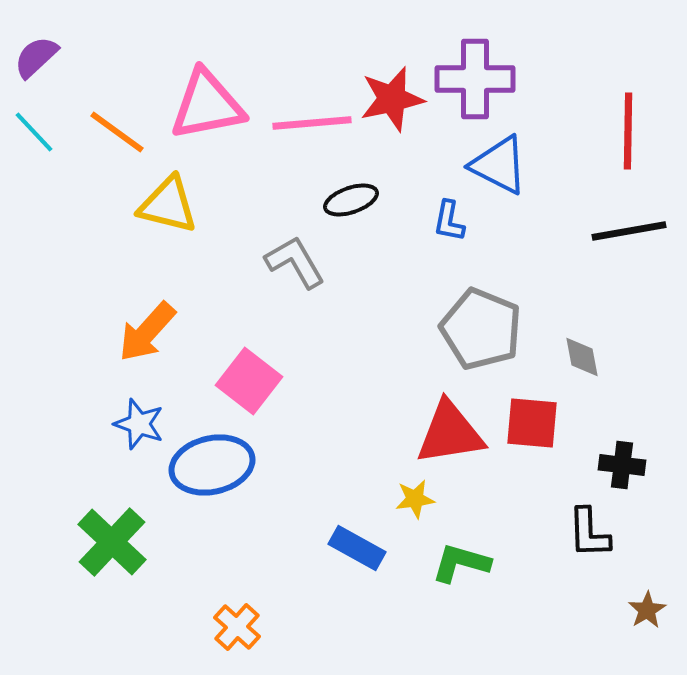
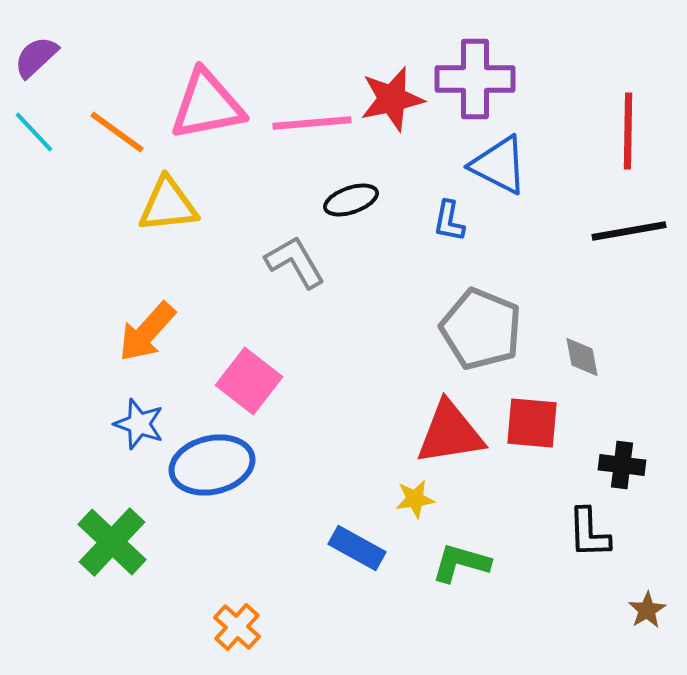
yellow triangle: rotated 20 degrees counterclockwise
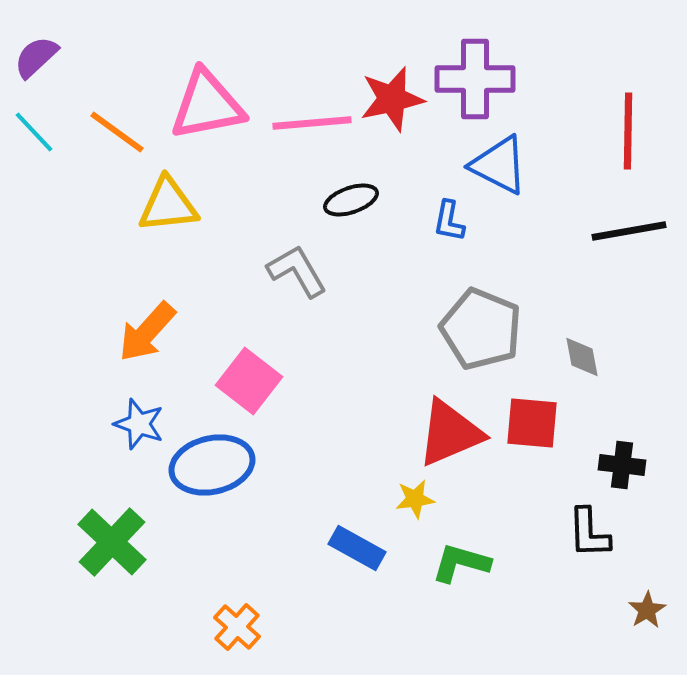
gray L-shape: moved 2 px right, 9 px down
red triangle: rotated 14 degrees counterclockwise
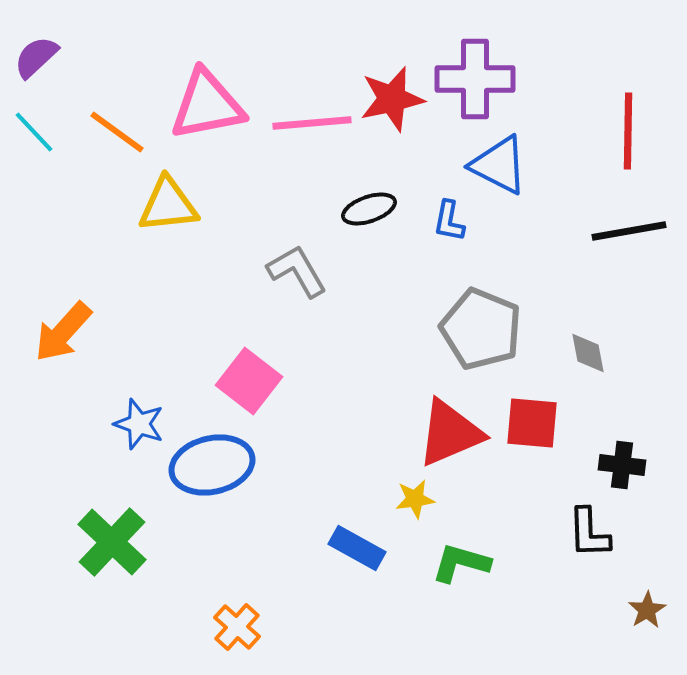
black ellipse: moved 18 px right, 9 px down
orange arrow: moved 84 px left
gray diamond: moved 6 px right, 4 px up
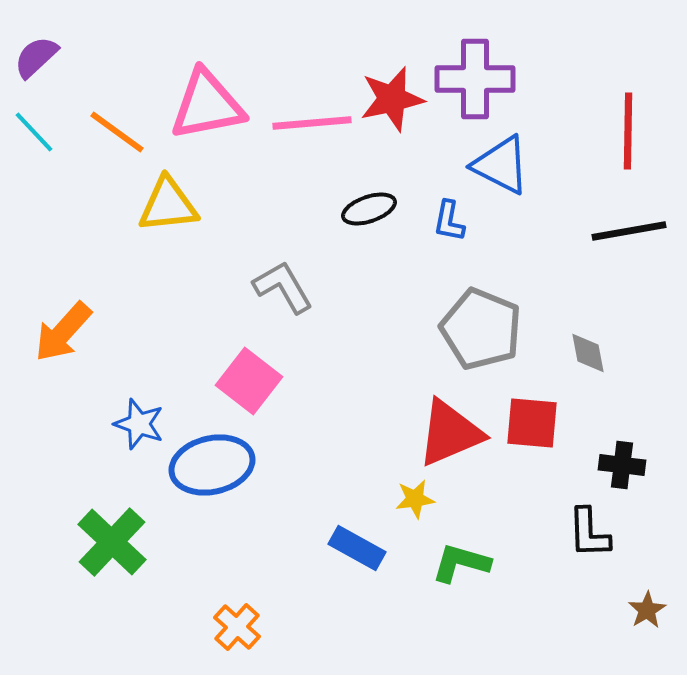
blue triangle: moved 2 px right
gray L-shape: moved 14 px left, 16 px down
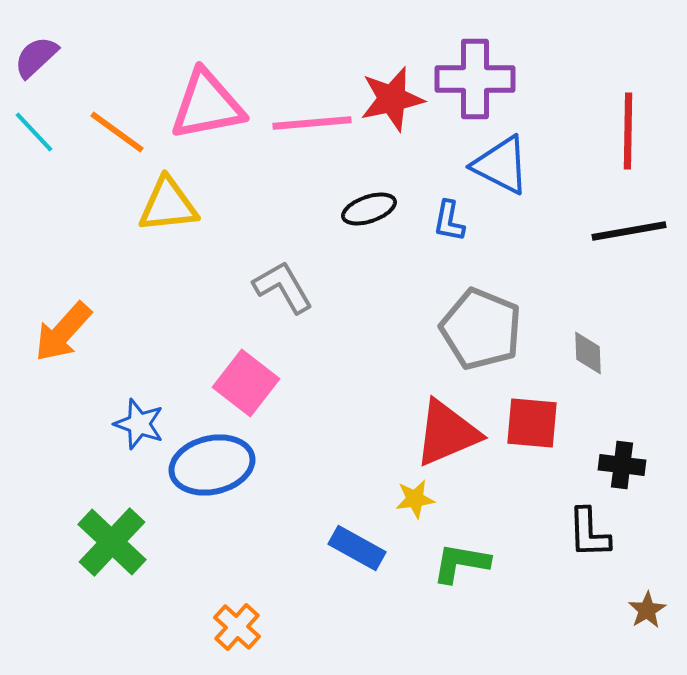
gray diamond: rotated 9 degrees clockwise
pink square: moved 3 px left, 2 px down
red triangle: moved 3 px left
green L-shape: rotated 6 degrees counterclockwise
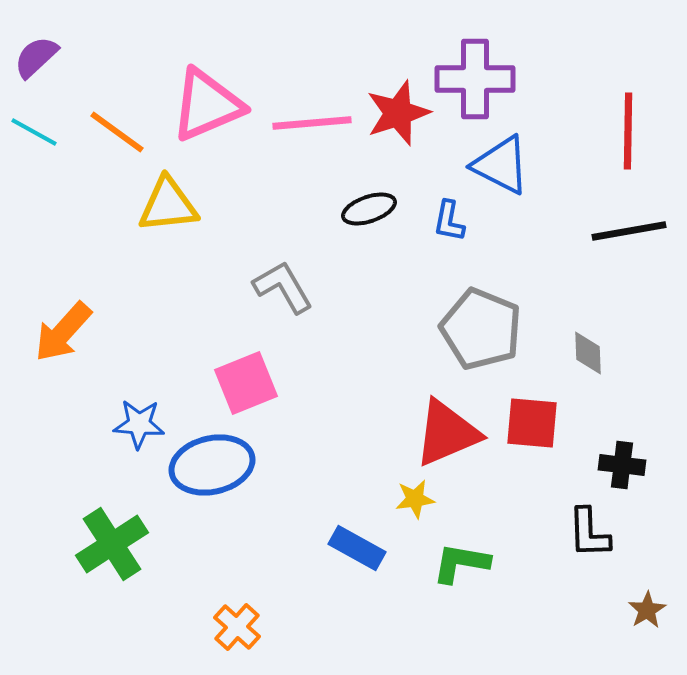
red star: moved 6 px right, 14 px down; rotated 6 degrees counterclockwise
pink triangle: rotated 12 degrees counterclockwise
cyan line: rotated 18 degrees counterclockwise
pink square: rotated 30 degrees clockwise
blue star: rotated 15 degrees counterclockwise
green cross: moved 2 px down; rotated 14 degrees clockwise
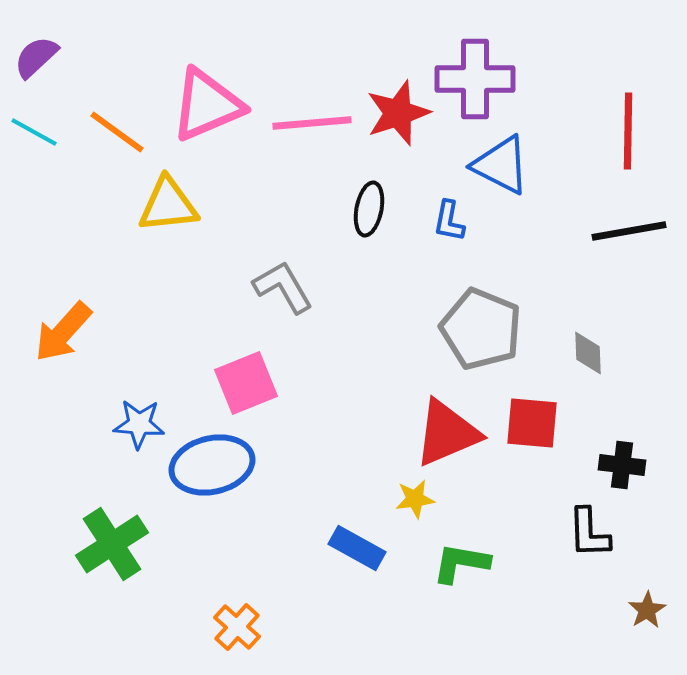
black ellipse: rotated 60 degrees counterclockwise
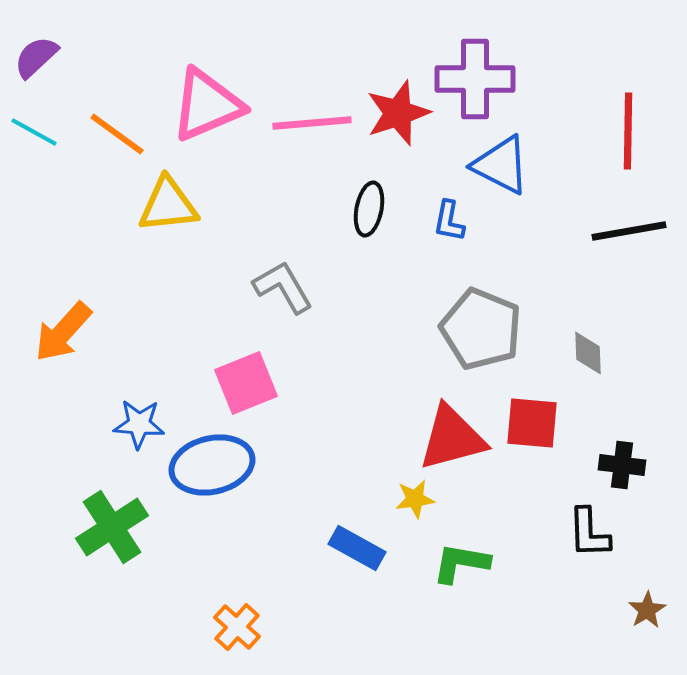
orange line: moved 2 px down
red triangle: moved 5 px right, 5 px down; rotated 8 degrees clockwise
green cross: moved 17 px up
